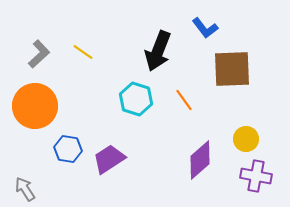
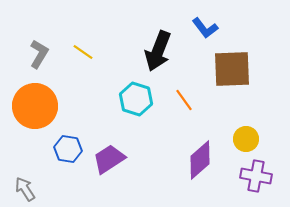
gray L-shape: rotated 16 degrees counterclockwise
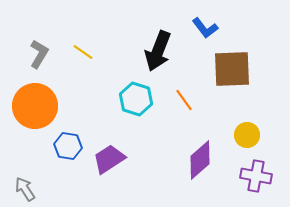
yellow circle: moved 1 px right, 4 px up
blue hexagon: moved 3 px up
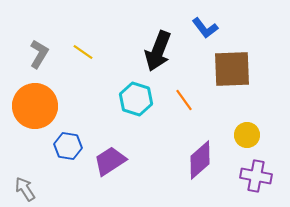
purple trapezoid: moved 1 px right, 2 px down
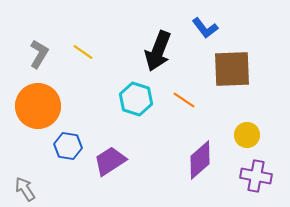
orange line: rotated 20 degrees counterclockwise
orange circle: moved 3 px right
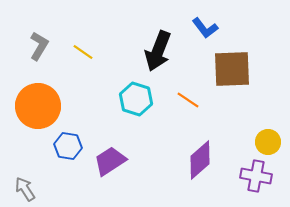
gray L-shape: moved 8 px up
orange line: moved 4 px right
yellow circle: moved 21 px right, 7 px down
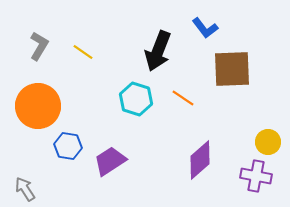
orange line: moved 5 px left, 2 px up
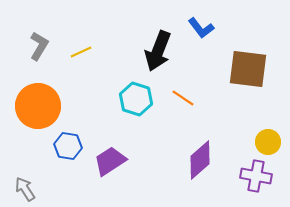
blue L-shape: moved 4 px left
yellow line: moved 2 px left; rotated 60 degrees counterclockwise
brown square: moved 16 px right; rotated 9 degrees clockwise
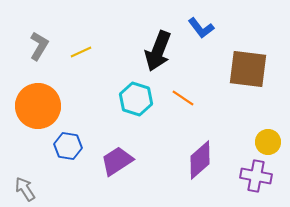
purple trapezoid: moved 7 px right
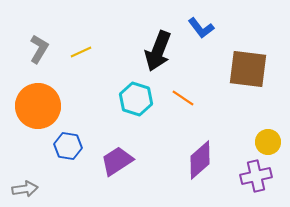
gray L-shape: moved 3 px down
purple cross: rotated 24 degrees counterclockwise
gray arrow: rotated 115 degrees clockwise
